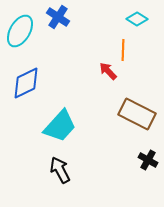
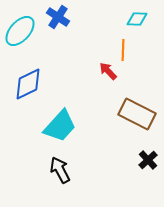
cyan diamond: rotated 30 degrees counterclockwise
cyan ellipse: rotated 12 degrees clockwise
blue diamond: moved 2 px right, 1 px down
black cross: rotated 18 degrees clockwise
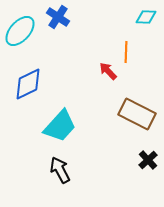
cyan diamond: moved 9 px right, 2 px up
orange line: moved 3 px right, 2 px down
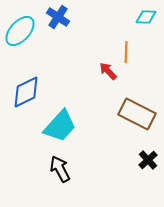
blue diamond: moved 2 px left, 8 px down
black arrow: moved 1 px up
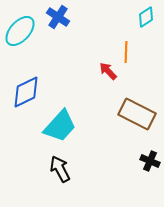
cyan diamond: rotated 35 degrees counterclockwise
black cross: moved 2 px right, 1 px down; rotated 24 degrees counterclockwise
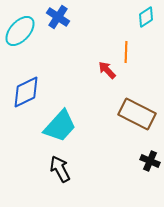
red arrow: moved 1 px left, 1 px up
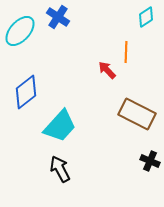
blue diamond: rotated 12 degrees counterclockwise
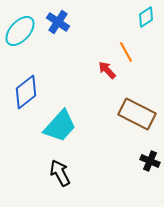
blue cross: moved 5 px down
orange line: rotated 30 degrees counterclockwise
black arrow: moved 4 px down
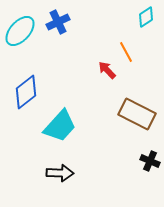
blue cross: rotated 30 degrees clockwise
black arrow: rotated 120 degrees clockwise
